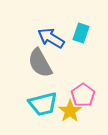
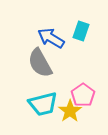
cyan rectangle: moved 2 px up
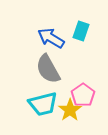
gray semicircle: moved 8 px right, 6 px down
yellow star: moved 1 px up
